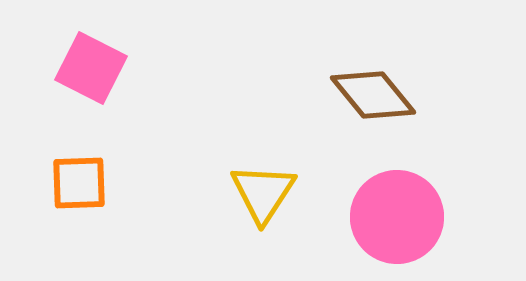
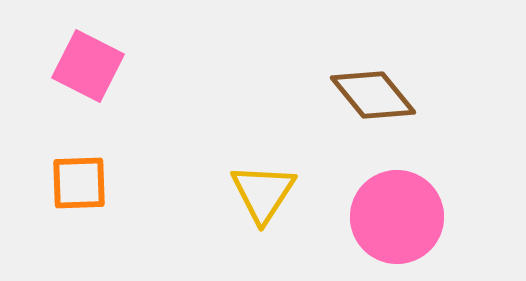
pink square: moved 3 px left, 2 px up
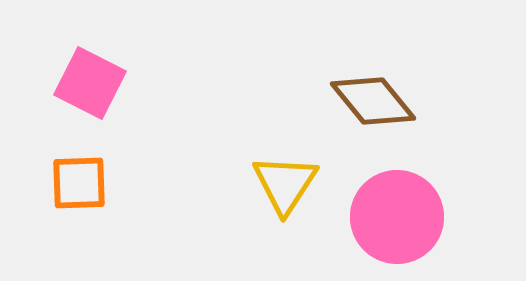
pink square: moved 2 px right, 17 px down
brown diamond: moved 6 px down
yellow triangle: moved 22 px right, 9 px up
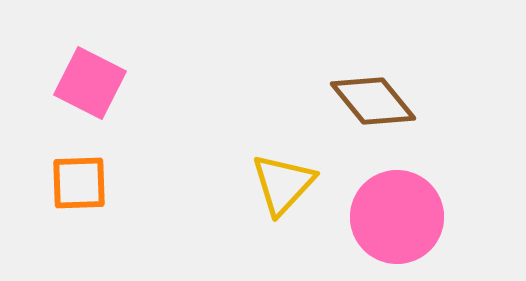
yellow triangle: moved 2 px left; rotated 10 degrees clockwise
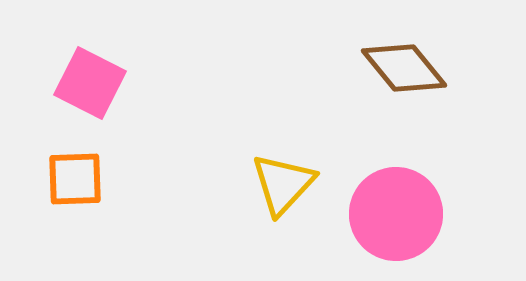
brown diamond: moved 31 px right, 33 px up
orange square: moved 4 px left, 4 px up
pink circle: moved 1 px left, 3 px up
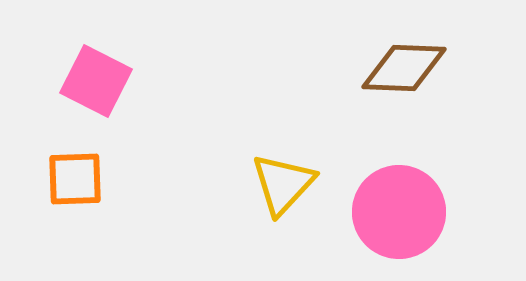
brown diamond: rotated 48 degrees counterclockwise
pink square: moved 6 px right, 2 px up
pink circle: moved 3 px right, 2 px up
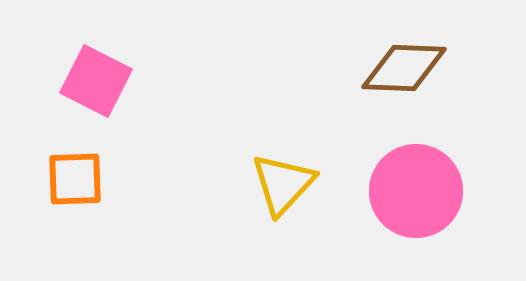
pink circle: moved 17 px right, 21 px up
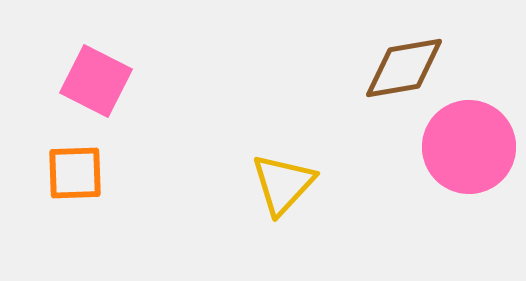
brown diamond: rotated 12 degrees counterclockwise
orange square: moved 6 px up
pink circle: moved 53 px right, 44 px up
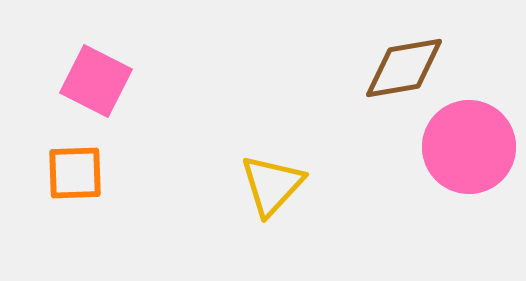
yellow triangle: moved 11 px left, 1 px down
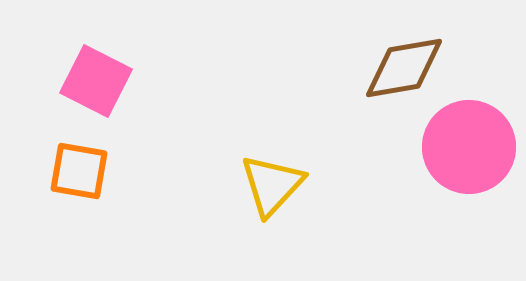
orange square: moved 4 px right, 2 px up; rotated 12 degrees clockwise
